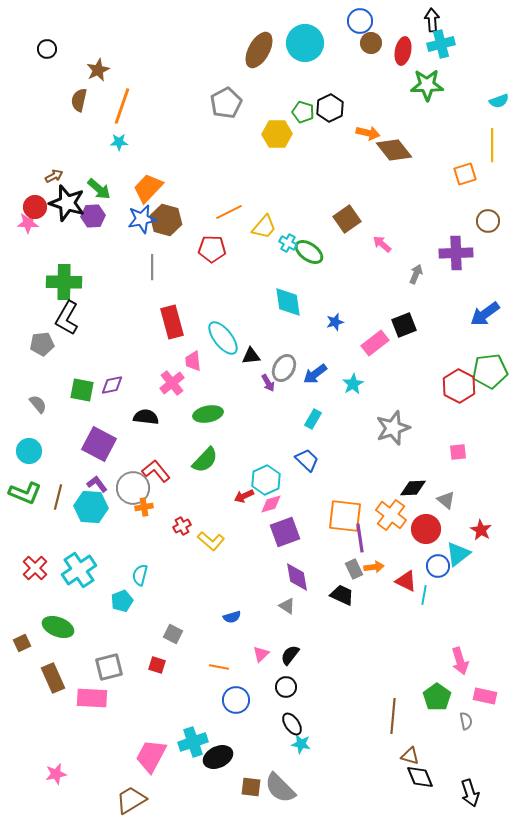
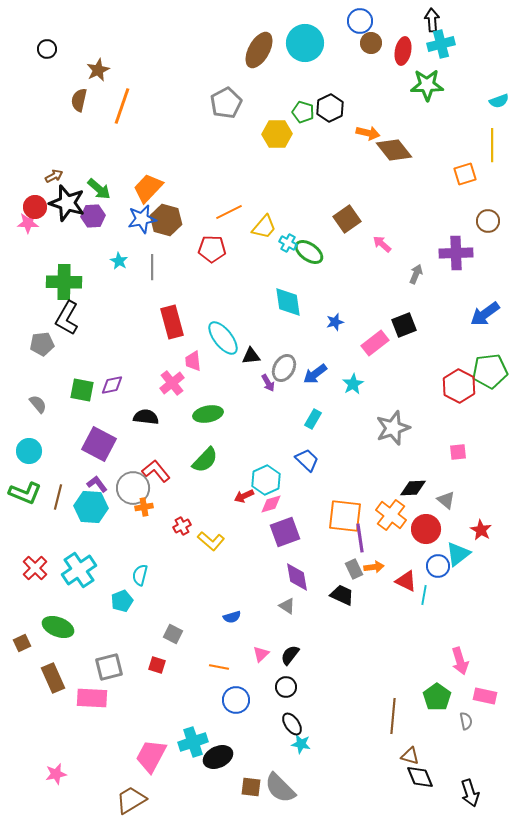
cyan star at (119, 142): moved 119 px down; rotated 30 degrees clockwise
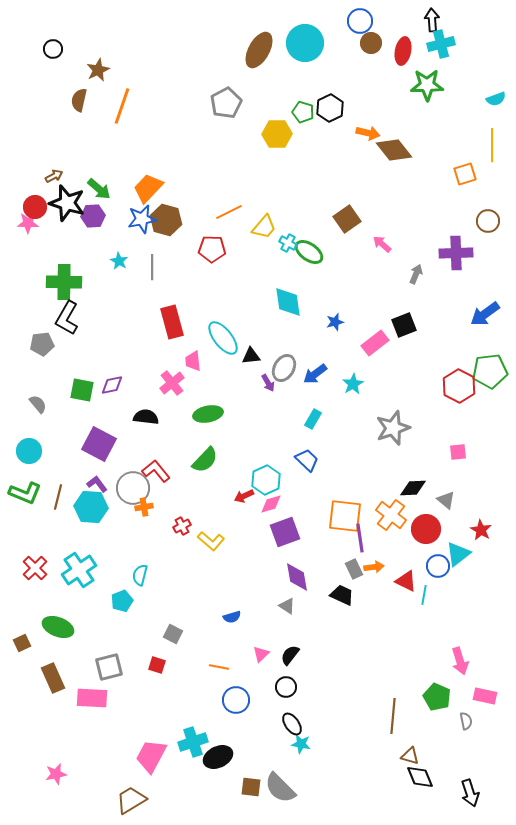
black circle at (47, 49): moved 6 px right
cyan semicircle at (499, 101): moved 3 px left, 2 px up
green pentagon at (437, 697): rotated 12 degrees counterclockwise
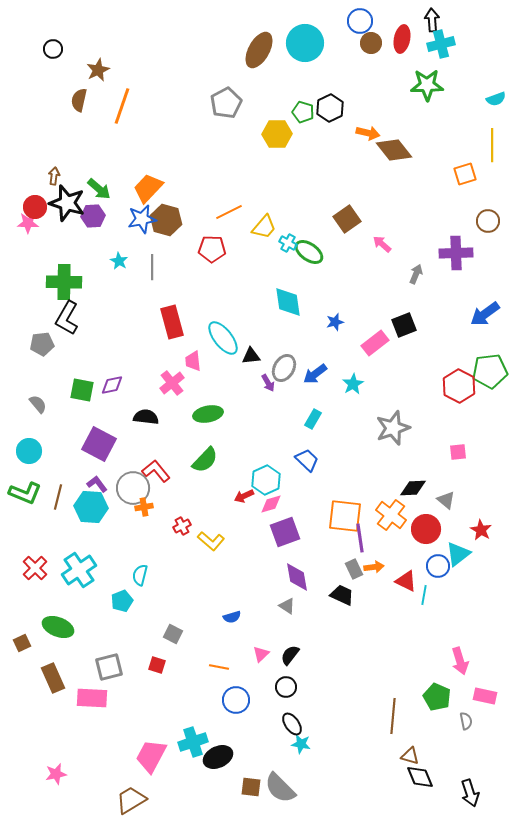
red ellipse at (403, 51): moved 1 px left, 12 px up
brown arrow at (54, 176): rotated 54 degrees counterclockwise
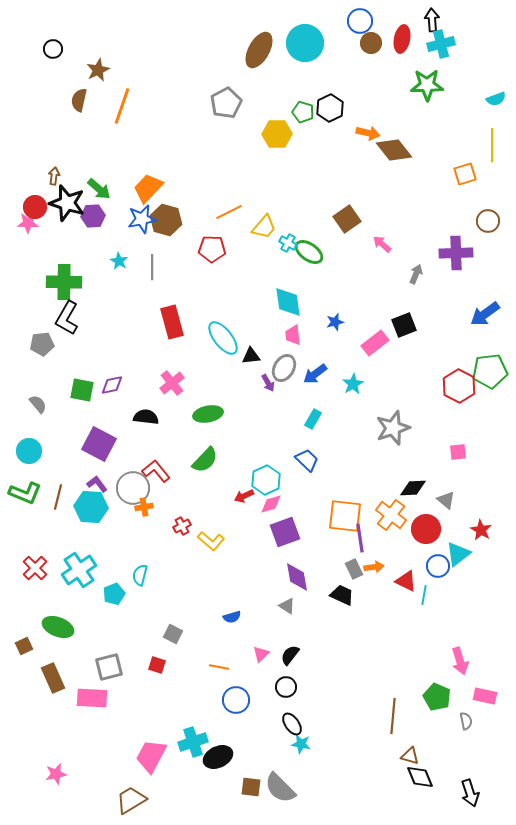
pink trapezoid at (193, 361): moved 100 px right, 26 px up
cyan pentagon at (122, 601): moved 8 px left, 7 px up
brown square at (22, 643): moved 2 px right, 3 px down
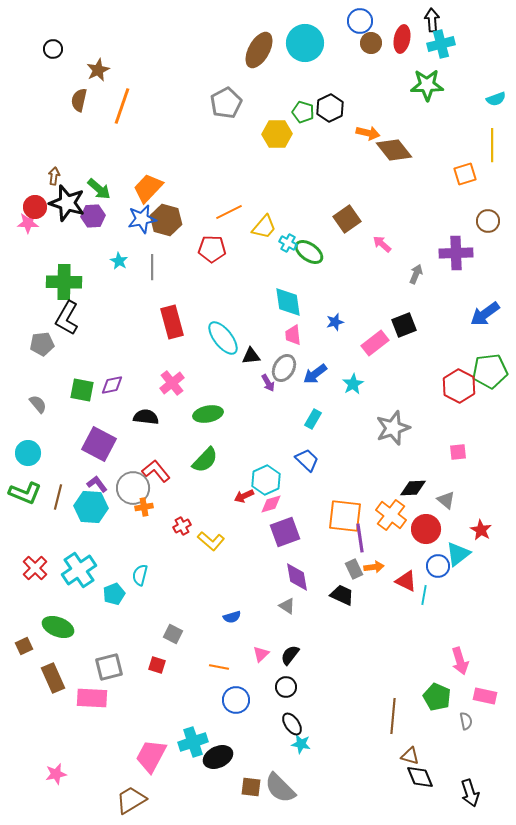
cyan circle at (29, 451): moved 1 px left, 2 px down
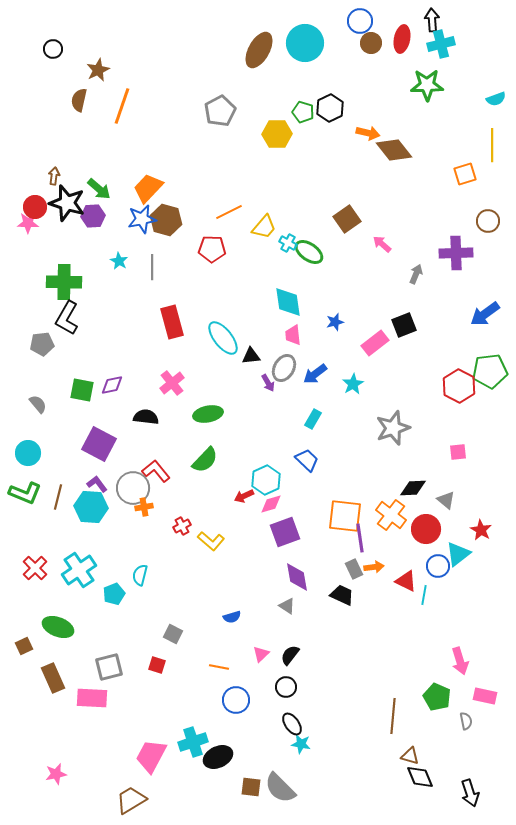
gray pentagon at (226, 103): moved 6 px left, 8 px down
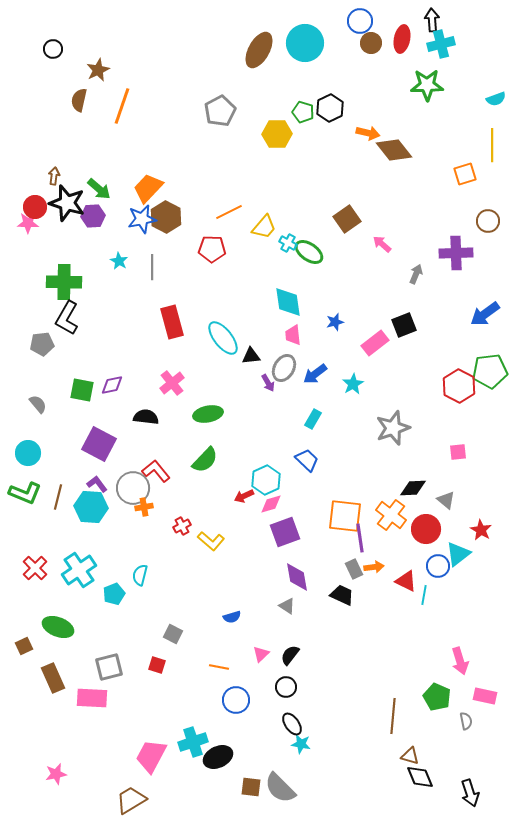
brown hexagon at (166, 220): moved 3 px up; rotated 12 degrees clockwise
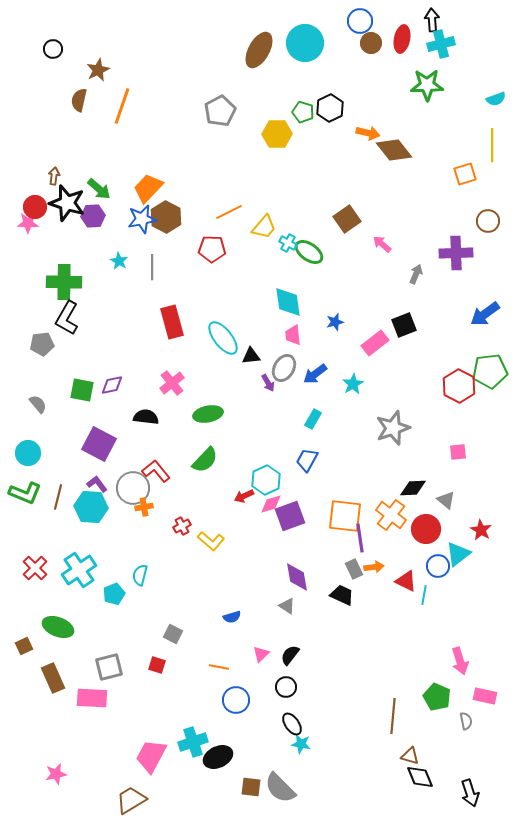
blue trapezoid at (307, 460): rotated 105 degrees counterclockwise
purple square at (285, 532): moved 5 px right, 16 px up
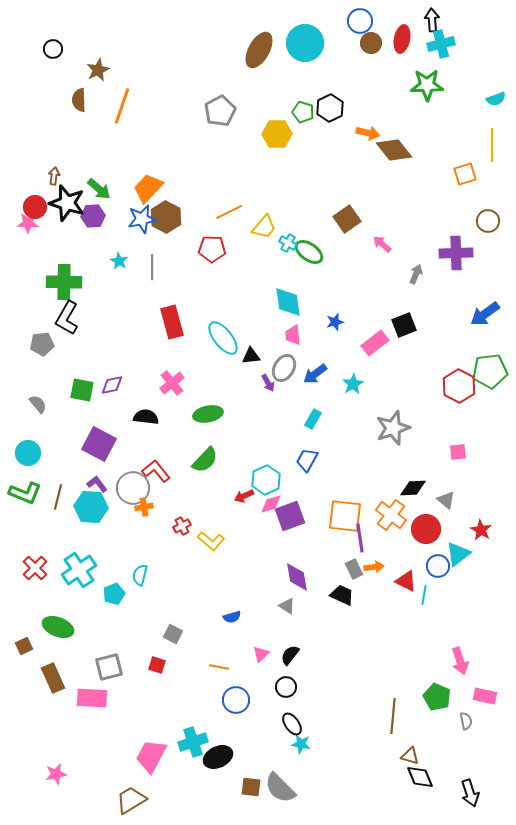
brown semicircle at (79, 100): rotated 15 degrees counterclockwise
